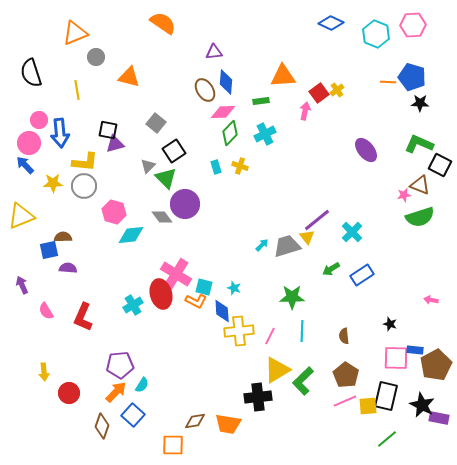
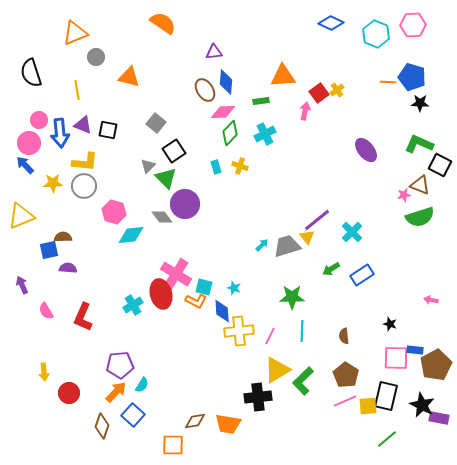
purple triangle at (115, 144): moved 32 px left, 19 px up; rotated 36 degrees clockwise
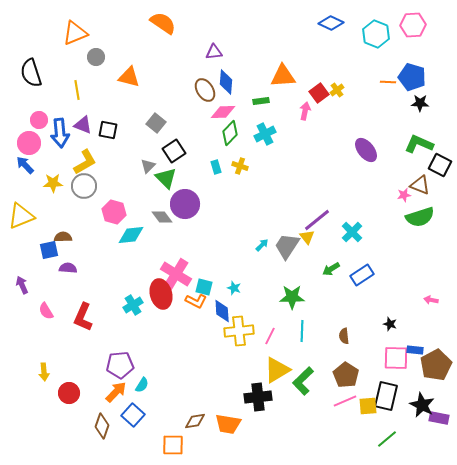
yellow L-shape at (85, 162): rotated 36 degrees counterclockwise
gray trapezoid at (287, 246): rotated 40 degrees counterclockwise
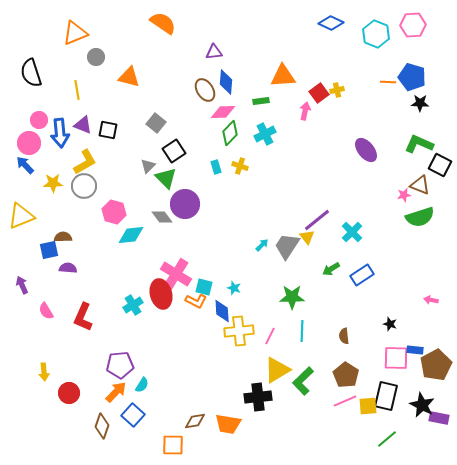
yellow cross at (337, 90): rotated 24 degrees clockwise
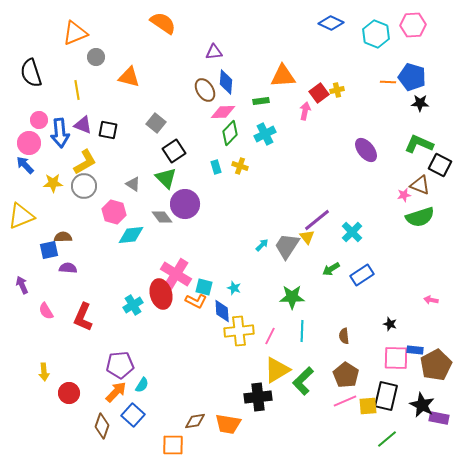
gray triangle at (148, 166): moved 15 px left, 18 px down; rotated 42 degrees counterclockwise
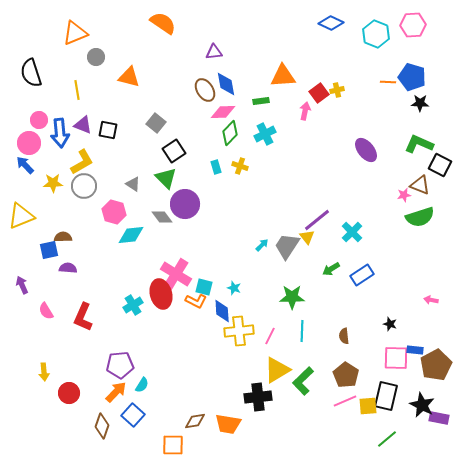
blue diamond at (226, 82): moved 2 px down; rotated 15 degrees counterclockwise
yellow L-shape at (85, 162): moved 3 px left
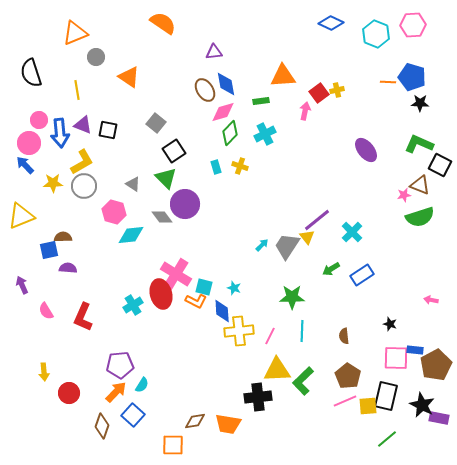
orange triangle at (129, 77): rotated 20 degrees clockwise
pink diamond at (223, 112): rotated 15 degrees counterclockwise
yellow triangle at (277, 370): rotated 28 degrees clockwise
brown pentagon at (346, 375): moved 2 px right, 1 px down
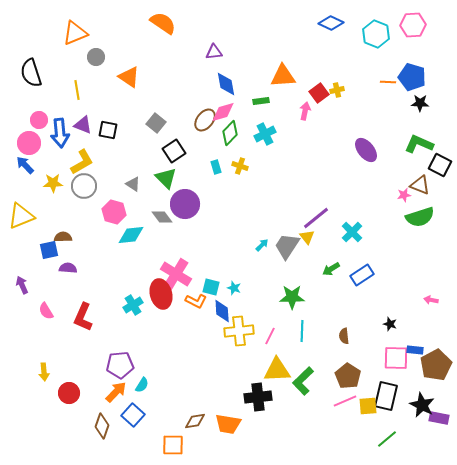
brown ellipse at (205, 90): moved 30 px down; rotated 70 degrees clockwise
purple line at (317, 220): moved 1 px left, 2 px up
cyan square at (204, 287): moved 7 px right
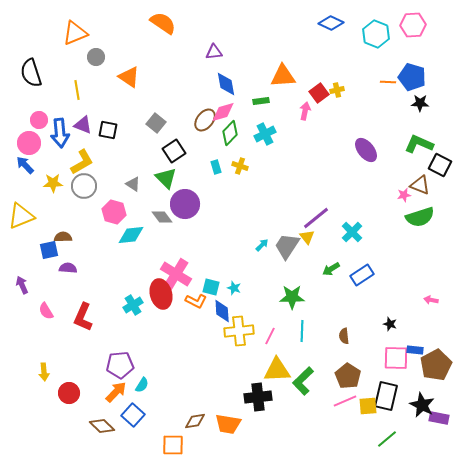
brown diamond at (102, 426): rotated 65 degrees counterclockwise
